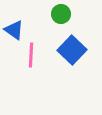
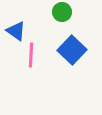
green circle: moved 1 px right, 2 px up
blue triangle: moved 2 px right, 1 px down
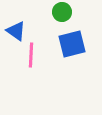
blue square: moved 6 px up; rotated 32 degrees clockwise
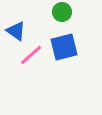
blue square: moved 8 px left, 3 px down
pink line: rotated 45 degrees clockwise
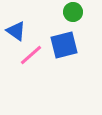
green circle: moved 11 px right
blue square: moved 2 px up
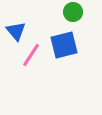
blue triangle: rotated 15 degrees clockwise
pink line: rotated 15 degrees counterclockwise
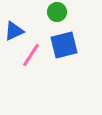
green circle: moved 16 px left
blue triangle: moved 2 px left; rotated 45 degrees clockwise
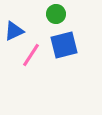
green circle: moved 1 px left, 2 px down
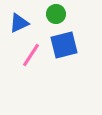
blue triangle: moved 5 px right, 8 px up
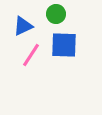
blue triangle: moved 4 px right, 3 px down
blue square: rotated 16 degrees clockwise
